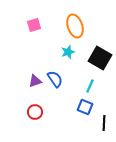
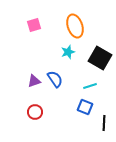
purple triangle: moved 1 px left
cyan line: rotated 48 degrees clockwise
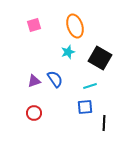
blue square: rotated 28 degrees counterclockwise
red circle: moved 1 px left, 1 px down
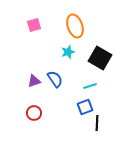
blue square: rotated 14 degrees counterclockwise
black line: moved 7 px left
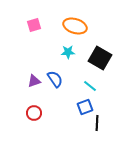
orange ellipse: rotated 55 degrees counterclockwise
cyan star: rotated 16 degrees clockwise
cyan line: rotated 56 degrees clockwise
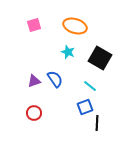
cyan star: rotated 24 degrees clockwise
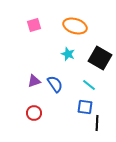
cyan star: moved 2 px down
blue semicircle: moved 5 px down
cyan line: moved 1 px left, 1 px up
blue square: rotated 28 degrees clockwise
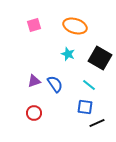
black line: rotated 63 degrees clockwise
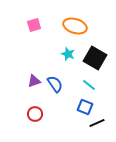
black square: moved 5 px left
blue square: rotated 14 degrees clockwise
red circle: moved 1 px right, 1 px down
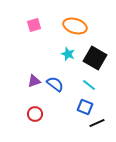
blue semicircle: rotated 18 degrees counterclockwise
